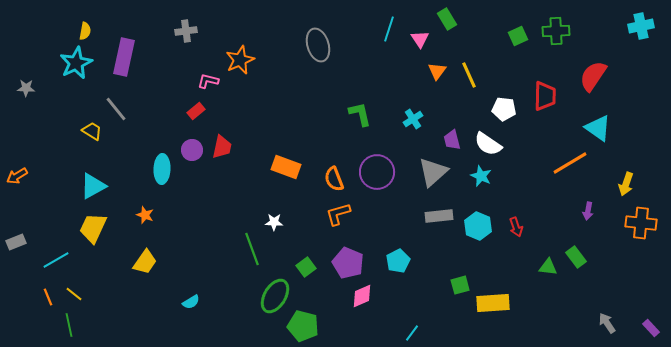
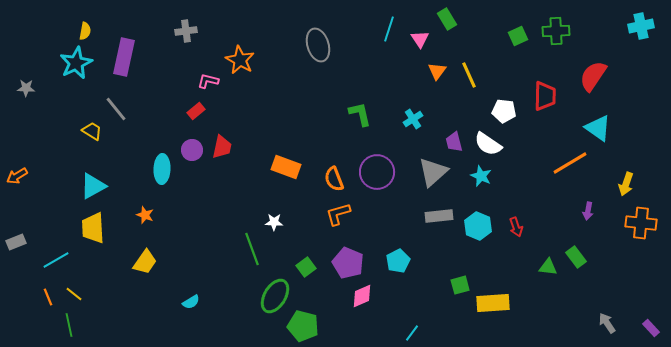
orange star at (240, 60): rotated 20 degrees counterclockwise
white pentagon at (504, 109): moved 2 px down
purple trapezoid at (452, 140): moved 2 px right, 2 px down
yellow trapezoid at (93, 228): rotated 28 degrees counterclockwise
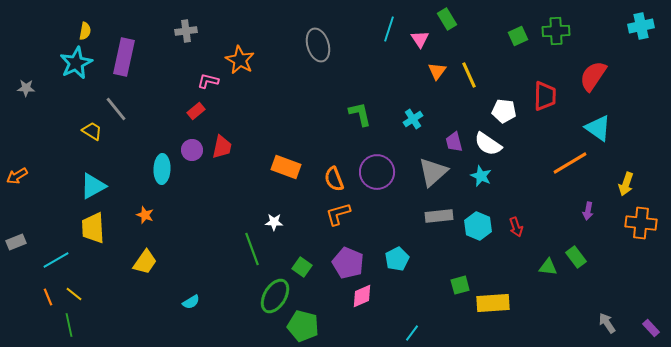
cyan pentagon at (398, 261): moved 1 px left, 2 px up
green square at (306, 267): moved 4 px left; rotated 18 degrees counterclockwise
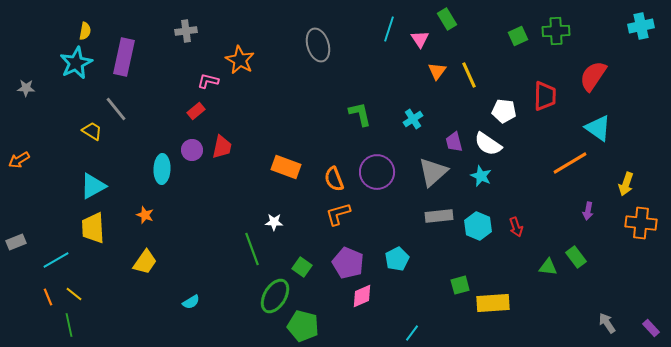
orange arrow at (17, 176): moved 2 px right, 16 px up
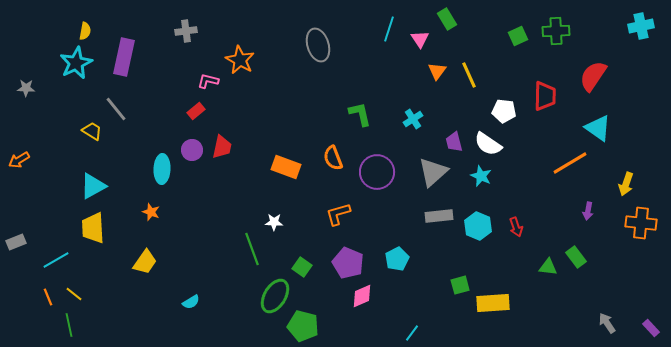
orange semicircle at (334, 179): moved 1 px left, 21 px up
orange star at (145, 215): moved 6 px right, 3 px up
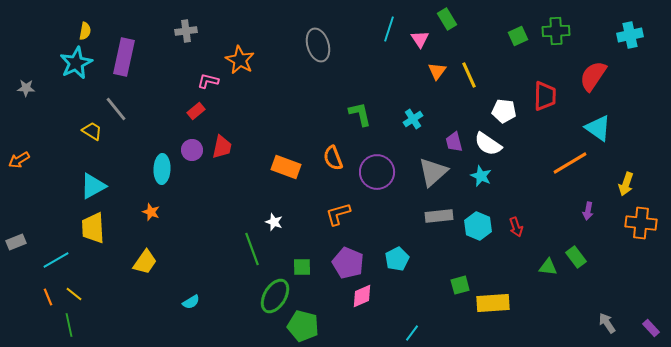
cyan cross at (641, 26): moved 11 px left, 9 px down
white star at (274, 222): rotated 18 degrees clockwise
green square at (302, 267): rotated 36 degrees counterclockwise
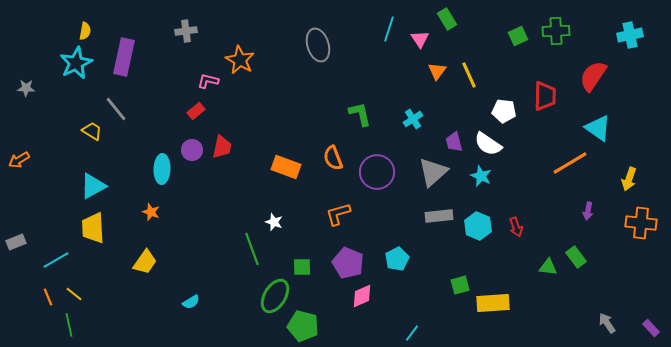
yellow arrow at (626, 184): moved 3 px right, 5 px up
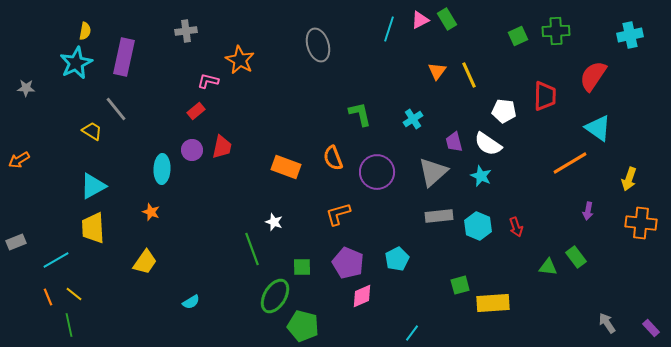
pink triangle at (420, 39): moved 19 px up; rotated 36 degrees clockwise
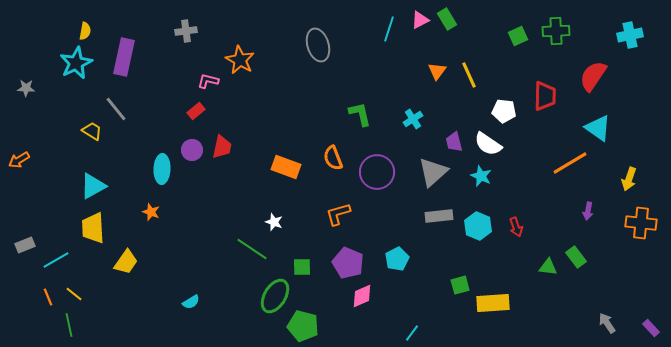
gray rectangle at (16, 242): moved 9 px right, 3 px down
green line at (252, 249): rotated 36 degrees counterclockwise
yellow trapezoid at (145, 262): moved 19 px left
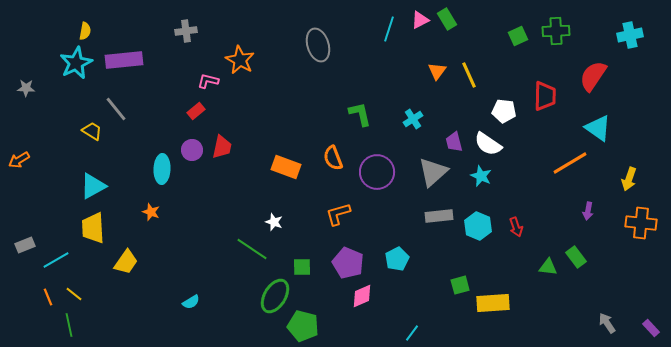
purple rectangle at (124, 57): moved 3 px down; rotated 72 degrees clockwise
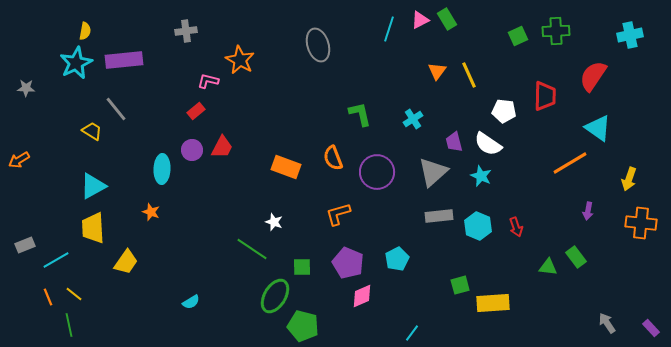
red trapezoid at (222, 147): rotated 15 degrees clockwise
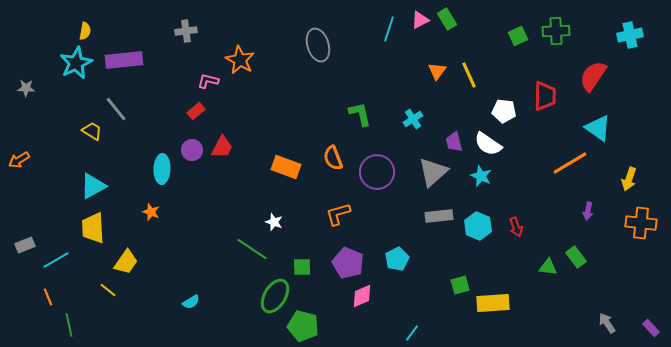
yellow line at (74, 294): moved 34 px right, 4 px up
